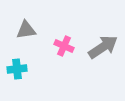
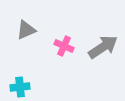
gray triangle: rotated 15 degrees counterclockwise
cyan cross: moved 3 px right, 18 px down
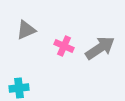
gray arrow: moved 3 px left, 1 px down
cyan cross: moved 1 px left, 1 px down
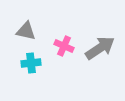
gray triangle: moved 1 px down; rotated 35 degrees clockwise
cyan cross: moved 12 px right, 25 px up
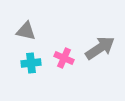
pink cross: moved 12 px down
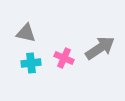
gray triangle: moved 2 px down
